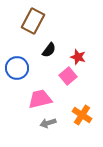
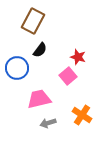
black semicircle: moved 9 px left
pink trapezoid: moved 1 px left
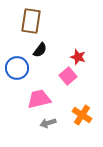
brown rectangle: moved 2 px left; rotated 20 degrees counterclockwise
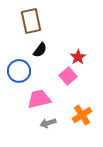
brown rectangle: rotated 20 degrees counterclockwise
red star: rotated 21 degrees clockwise
blue circle: moved 2 px right, 3 px down
orange cross: rotated 24 degrees clockwise
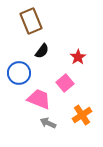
brown rectangle: rotated 10 degrees counterclockwise
black semicircle: moved 2 px right, 1 px down
blue circle: moved 2 px down
pink square: moved 3 px left, 7 px down
pink trapezoid: rotated 35 degrees clockwise
gray arrow: rotated 42 degrees clockwise
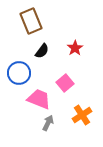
red star: moved 3 px left, 9 px up
gray arrow: rotated 91 degrees clockwise
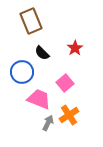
black semicircle: moved 2 px down; rotated 98 degrees clockwise
blue circle: moved 3 px right, 1 px up
orange cross: moved 13 px left
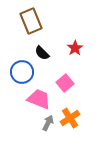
orange cross: moved 1 px right, 3 px down
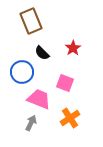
red star: moved 2 px left
pink square: rotated 30 degrees counterclockwise
gray arrow: moved 17 px left
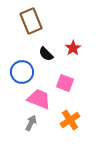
black semicircle: moved 4 px right, 1 px down
orange cross: moved 2 px down
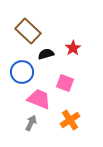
brown rectangle: moved 3 px left, 10 px down; rotated 25 degrees counterclockwise
black semicircle: rotated 119 degrees clockwise
